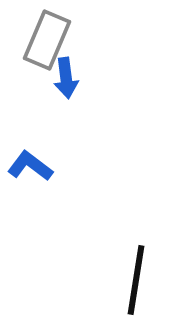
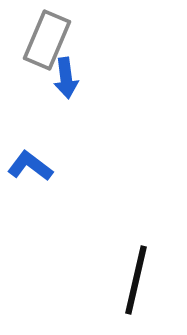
black line: rotated 4 degrees clockwise
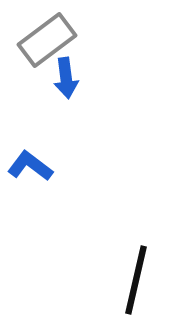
gray rectangle: rotated 30 degrees clockwise
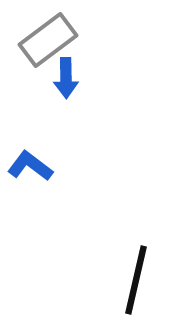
gray rectangle: moved 1 px right
blue arrow: rotated 6 degrees clockwise
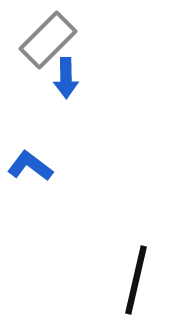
gray rectangle: rotated 8 degrees counterclockwise
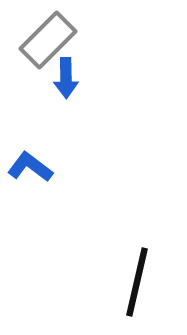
blue L-shape: moved 1 px down
black line: moved 1 px right, 2 px down
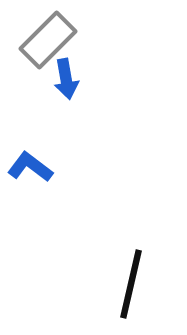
blue arrow: moved 1 px down; rotated 9 degrees counterclockwise
black line: moved 6 px left, 2 px down
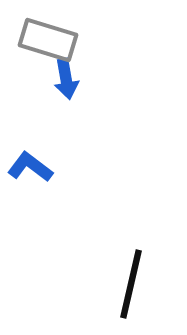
gray rectangle: rotated 62 degrees clockwise
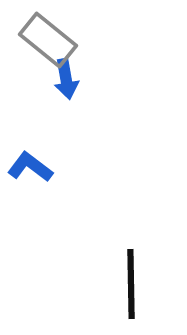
gray rectangle: rotated 22 degrees clockwise
black line: rotated 14 degrees counterclockwise
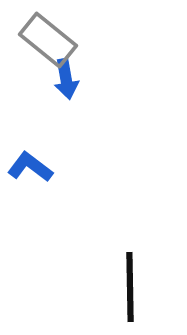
black line: moved 1 px left, 3 px down
